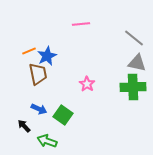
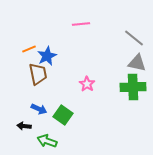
orange line: moved 2 px up
black arrow: rotated 40 degrees counterclockwise
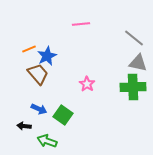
gray triangle: moved 1 px right
brown trapezoid: rotated 30 degrees counterclockwise
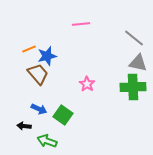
blue star: rotated 12 degrees clockwise
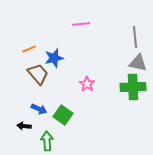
gray line: moved 1 px right, 1 px up; rotated 45 degrees clockwise
blue star: moved 7 px right, 2 px down
green arrow: rotated 66 degrees clockwise
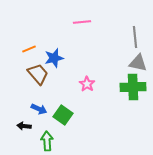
pink line: moved 1 px right, 2 px up
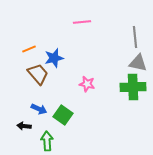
pink star: rotated 21 degrees counterclockwise
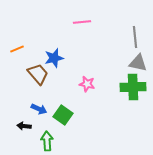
orange line: moved 12 px left
